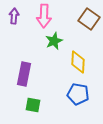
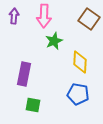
yellow diamond: moved 2 px right
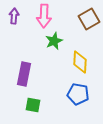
brown square: rotated 25 degrees clockwise
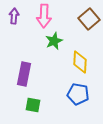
brown square: rotated 10 degrees counterclockwise
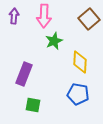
purple rectangle: rotated 10 degrees clockwise
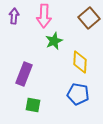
brown square: moved 1 px up
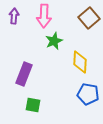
blue pentagon: moved 10 px right
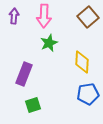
brown square: moved 1 px left, 1 px up
green star: moved 5 px left, 2 px down
yellow diamond: moved 2 px right
blue pentagon: rotated 20 degrees counterclockwise
green square: rotated 28 degrees counterclockwise
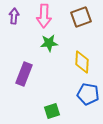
brown square: moved 7 px left; rotated 20 degrees clockwise
green star: rotated 18 degrees clockwise
blue pentagon: rotated 20 degrees clockwise
green square: moved 19 px right, 6 px down
